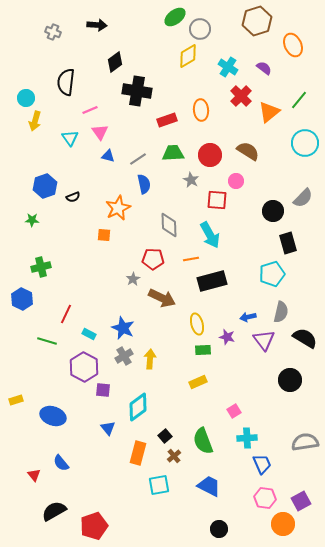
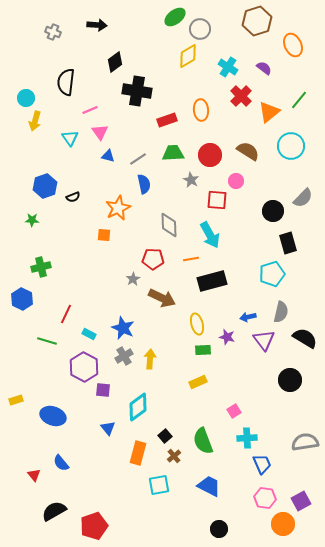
cyan circle at (305, 143): moved 14 px left, 3 px down
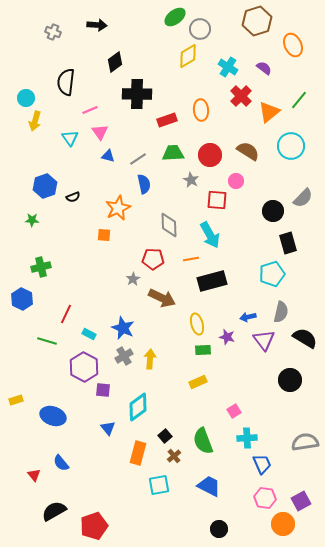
black cross at (137, 91): moved 3 px down; rotated 8 degrees counterclockwise
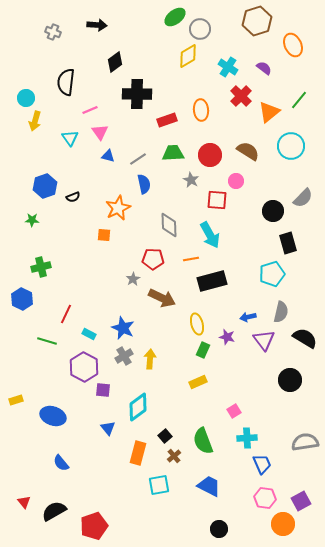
green rectangle at (203, 350): rotated 63 degrees counterclockwise
red triangle at (34, 475): moved 10 px left, 27 px down
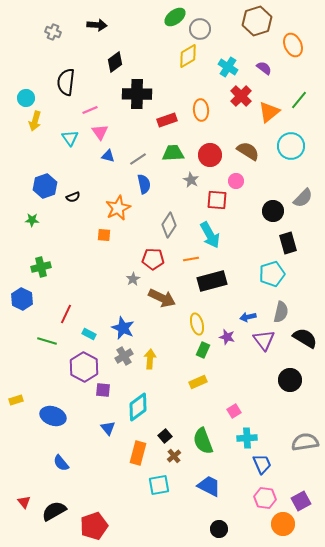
gray diamond at (169, 225): rotated 35 degrees clockwise
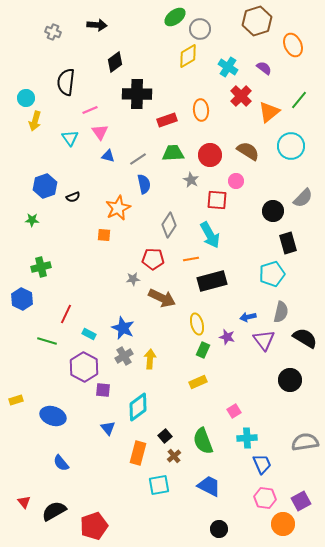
gray star at (133, 279): rotated 24 degrees clockwise
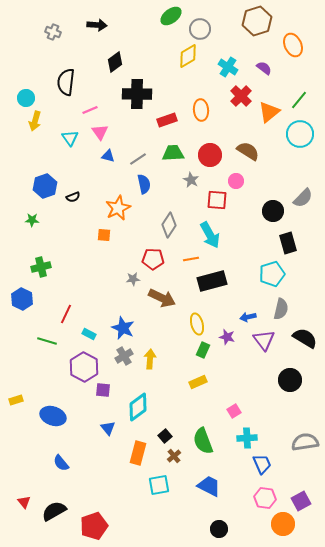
green ellipse at (175, 17): moved 4 px left, 1 px up
cyan circle at (291, 146): moved 9 px right, 12 px up
gray semicircle at (281, 312): moved 3 px up
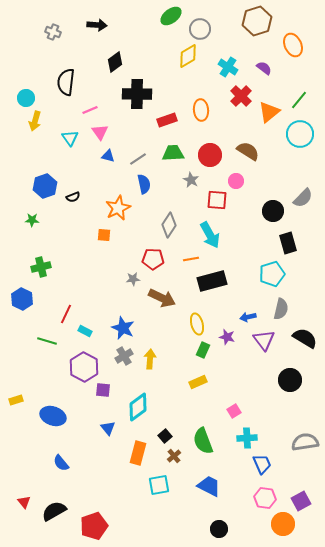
cyan rectangle at (89, 334): moved 4 px left, 3 px up
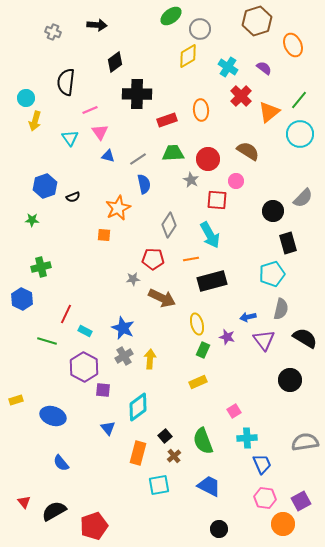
red circle at (210, 155): moved 2 px left, 4 px down
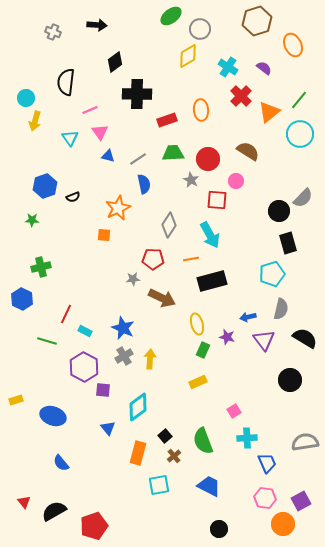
black circle at (273, 211): moved 6 px right
blue trapezoid at (262, 464): moved 5 px right, 1 px up
